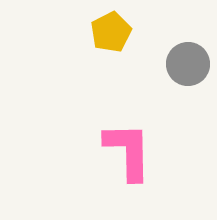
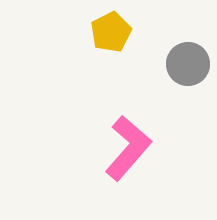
pink L-shape: moved 3 px up; rotated 42 degrees clockwise
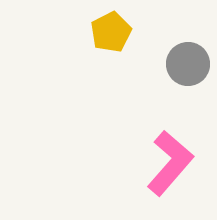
pink L-shape: moved 42 px right, 15 px down
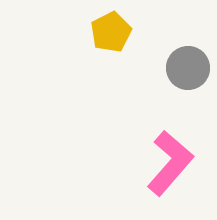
gray circle: moved 4 px down
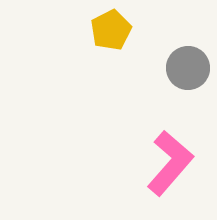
yellow pentagon: moved 2 px up
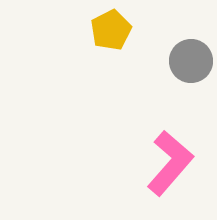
gray circle: moved 3 px right, 7 px up
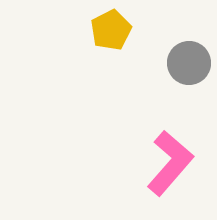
gray circle: moved 2 px left, 2 px down
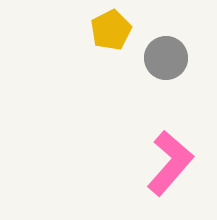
gray circle: moved 23 px left, 5 px up
